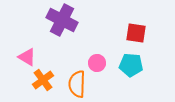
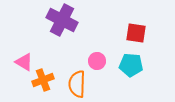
pink triangle: moved 3 px left, 5 px down
pink circle: moved 2 px up
orange cross: rotated 15 degrees clockwise
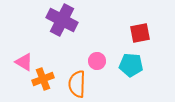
red square: moved 4 px right; rotated 20 degrees counterclockwise
orange cross: moved 1 px up
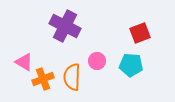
purple cross: moved 3 px right, 6 px down
red square: rotated 10 degrees counterclockwise
orange semicircle: moved 5 px left, 7 px up
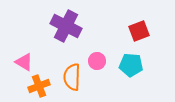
purple cross: moved 1 px right
red square: moved 1 px left, 2 px up
orange cross: moved 4 px left, 7 px down
